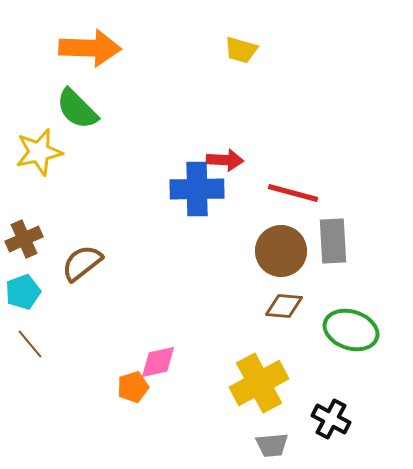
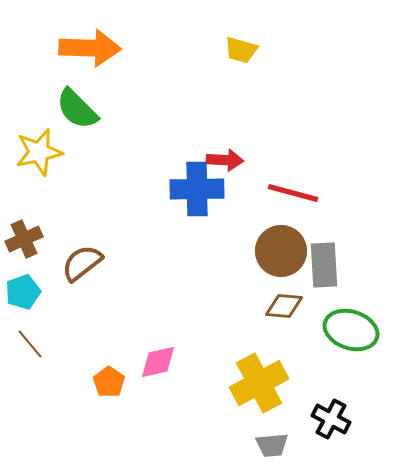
gray rectangle: moved 9 px left, 24 px down
orange pentagon: moved 24 px left, 5 px up; rotated 20 degrees counterclockwise
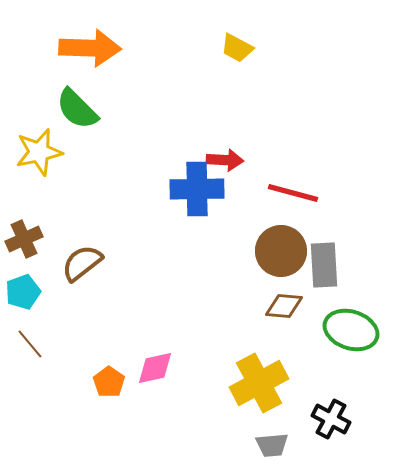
yellow trapezoid: moved 4 px left, 2 px up; rotated 12 degrees clockwise
pink diamond: moved 3 px left, 6 px down
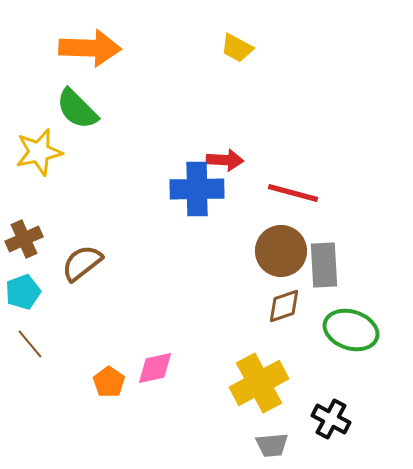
brown diamond: rotated 24 degrees counterclockwise
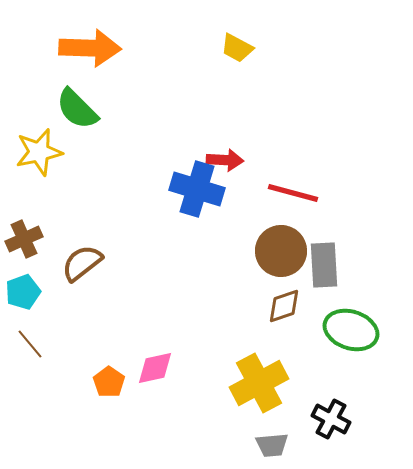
blue cross: rotated 18 degrees clockwise
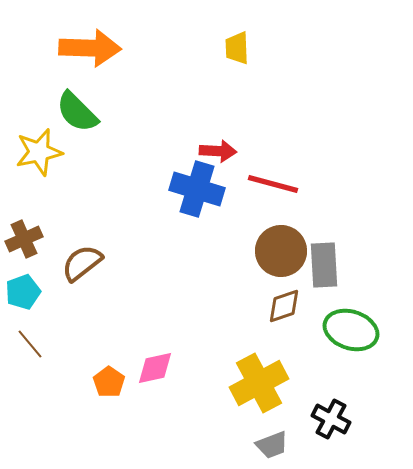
yellow trapezoid: rotated 60 degrees clockwise
green semicircle: moved 3 px down
red arrow: moved 7 px left, 9 px up
red line: moved 20 px left, 9 px up
gray trapezoid: rotated 16 degrees counterclockwise
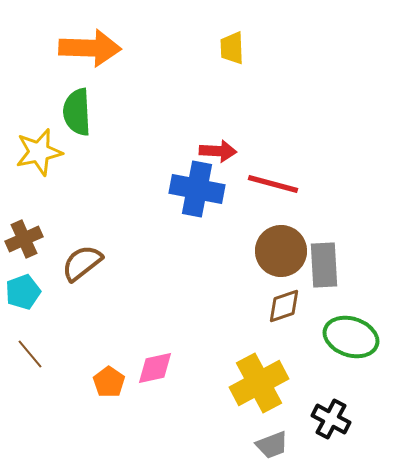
yellow trapezoid: moved 5 px left
green semicircle: rotated 42 degrees clockwise
blue cross: rotated 6 degrees counterclockwise
green ellipse: moved 7 px down
brown line: moved 10 px down
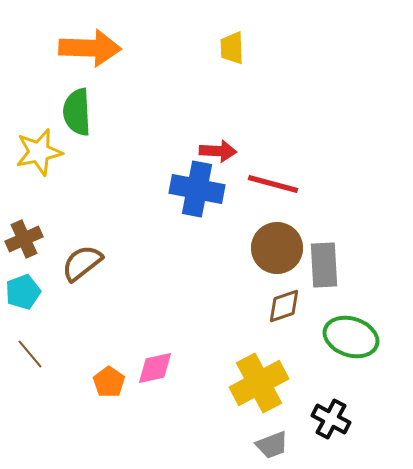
brown circle: moved 4 px left, 3 px up
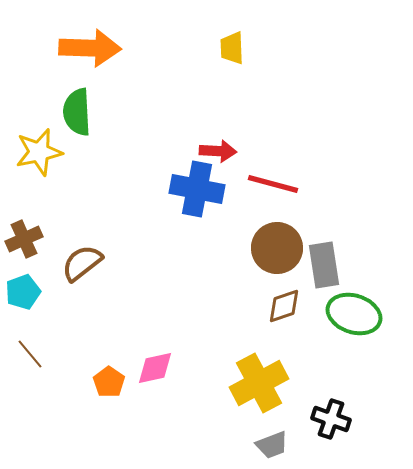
gray rectangle: rotated 6 degrees counterclockwise
green ellipse: moved 3 px right, 23 px up
black cross: rotated 9 degrees counterclockwise
